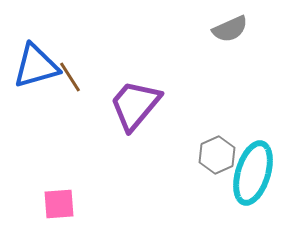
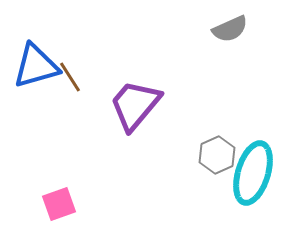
pink square: rotated 16 degrees counterclockwise
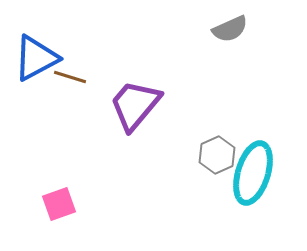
blue triangle: moved 8 px up; rotated 12 degrees counterclockwise
brown line: rotated 40 degrees counterclockwise
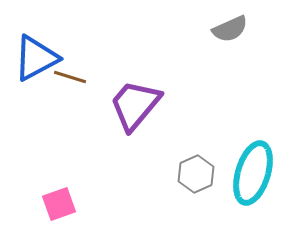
gray hexagon: moved 21 px left, 19 px down
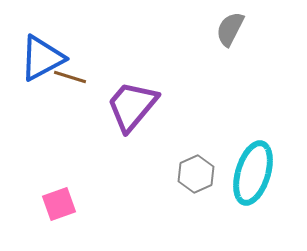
gray semicircle: rotated 141 degrees clockwise
blue triangle: moved 6 px right
purple trapezoid: moved 3 px left, 1 px down
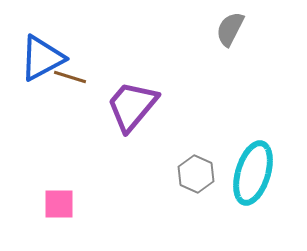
gray hexagon: rotated 12 degrees counterclockwise
pink square: rotated 20 degrees clockwise
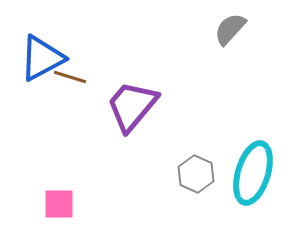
gray semicircle: rotated 15 degrees clockwise
